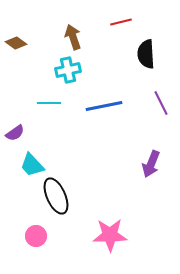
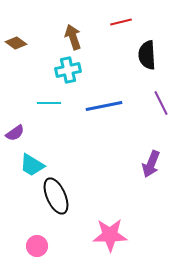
black semicircle: moved 1 px right, 1 px down
cyan trapezoid: rotated 16 degrees counterclockwise
pink circle: moved 1 px right, 10 px down
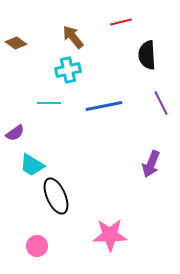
brown arrow: rotated 20 degrees counterclockwise
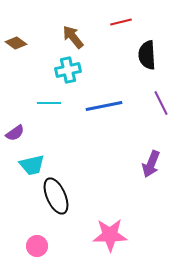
cyan trapezoid: rotated 44 degrees counterclockwise
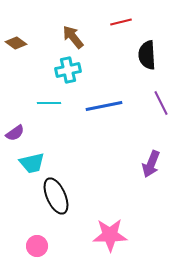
cyan trapezoid: moved 2 px up
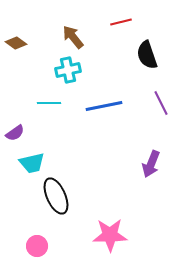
black semicircle: rotated 16 degrees counterclockwise
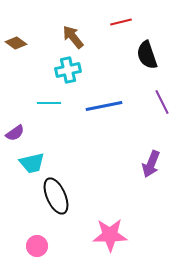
purple line: moved 1 px right, 1 px up
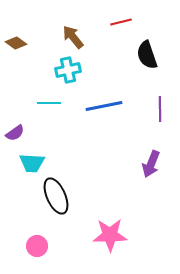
purple line: moved 2 px left, 7 px down; rotated 25 degrees clockwise
cyan trapezoid: rotated 16 degrees clockwise
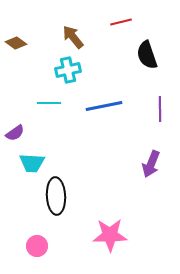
black ellipse: rotated 21 degrees clockwise
